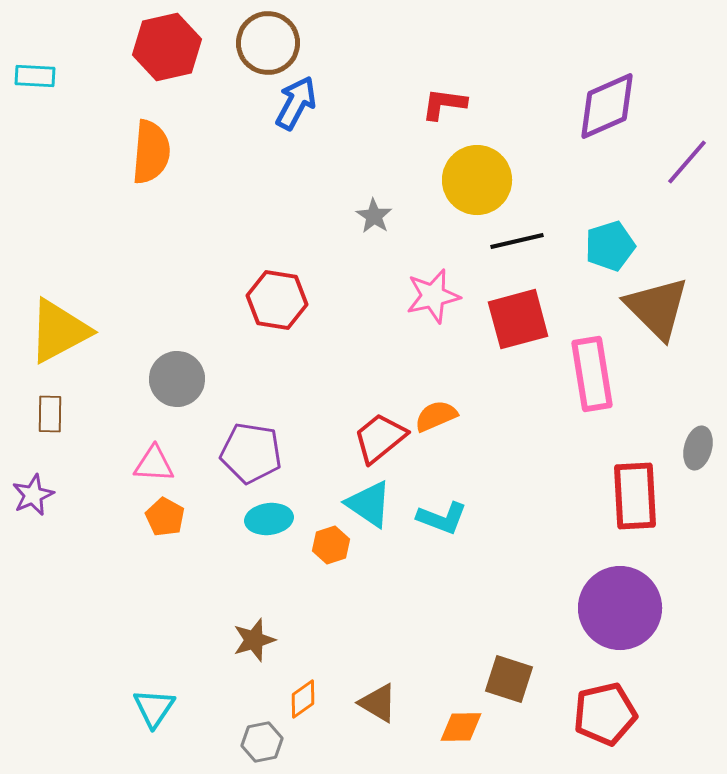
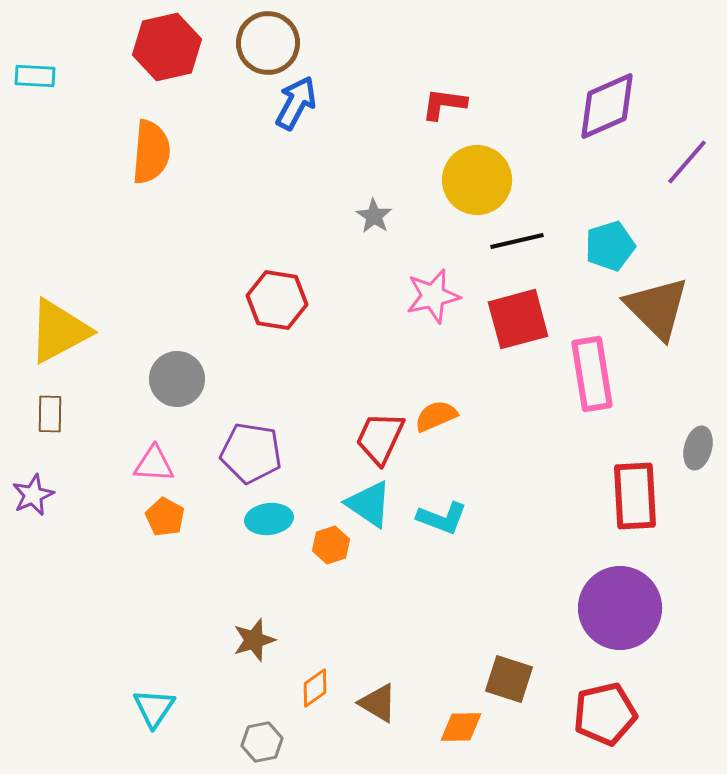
red trapezoid at (380, 438): rotated 26 degrees counterclockwise
orange diamond at (303, 699): moved 12 px right, 11 px up
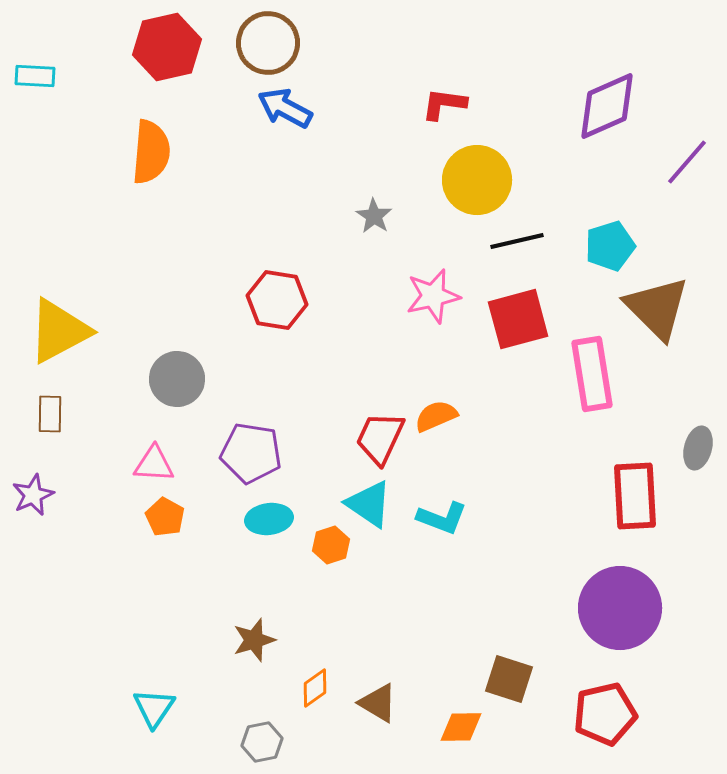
blue arrow at (296, 103): moved 11 px left, 5 px down; rotated 90 degrees counterclockwise
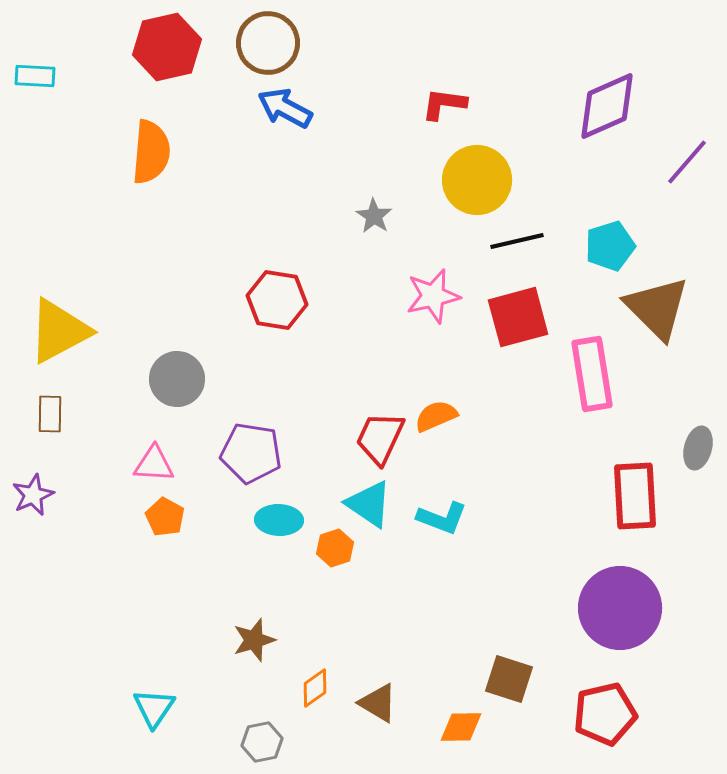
red square at (518, 319): moved 2 px up
cyan ellipse at (269, 519): moved 10 px right, 1 px down; rotated 9 degrees clockwise
orange hexagon at (331, 545): moved 4 px right, 3 px down
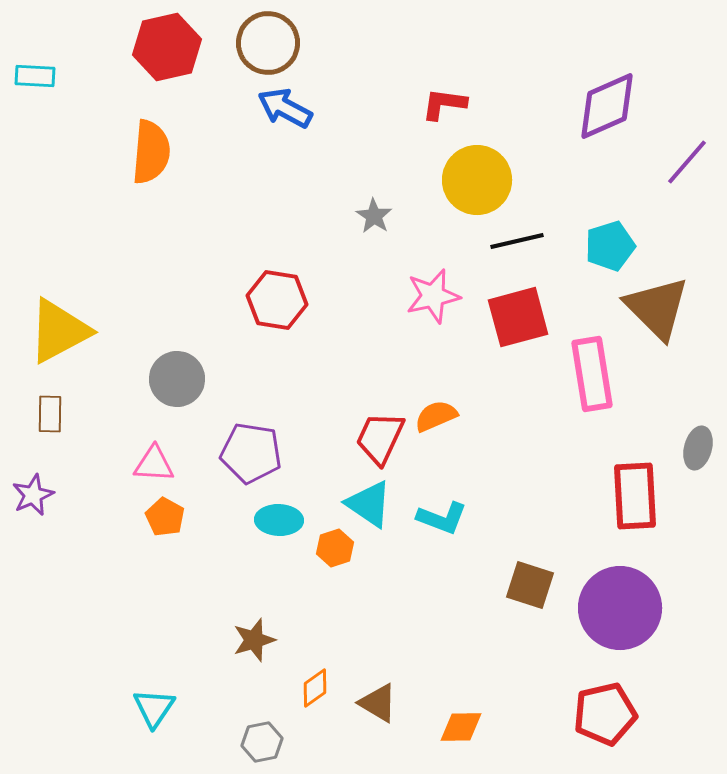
brown square at (509, 679): moved 21 px right, 94 px up
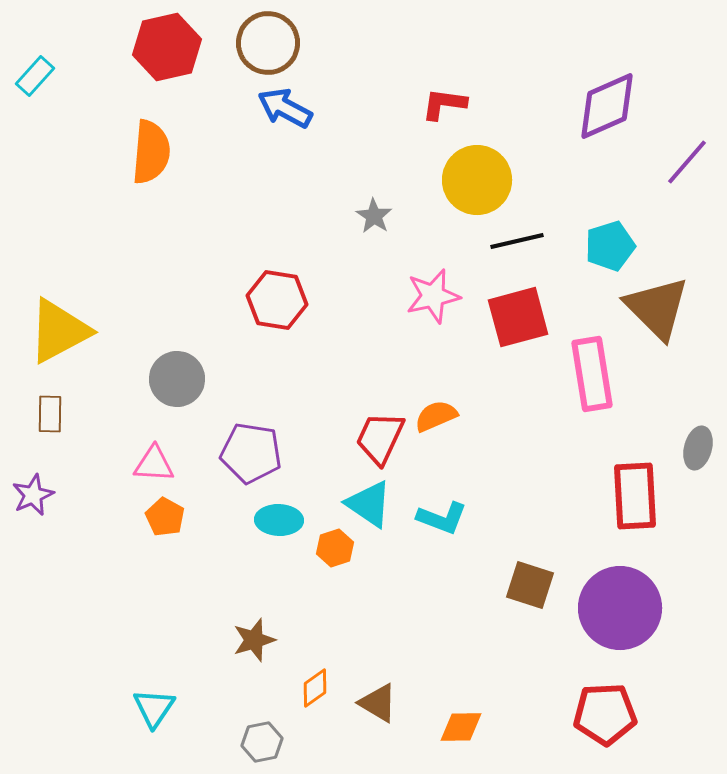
cyan rectangle at (35, 76): rotated 51 degrees counterclockwise
red pentagon at (605, 714): rotated 10 degrees clockwise
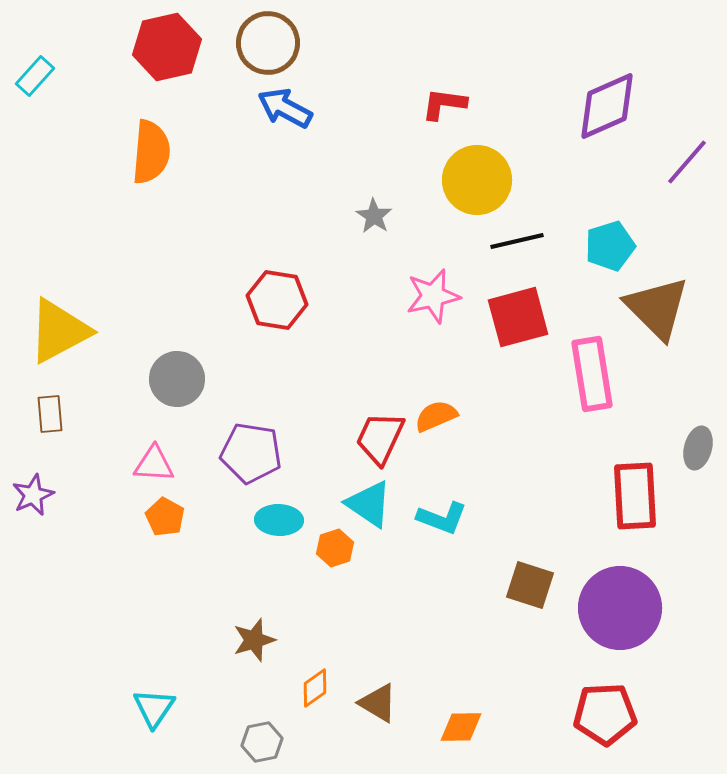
brown rectangle at (50, 414): rotated 6 degrees counterclockwise
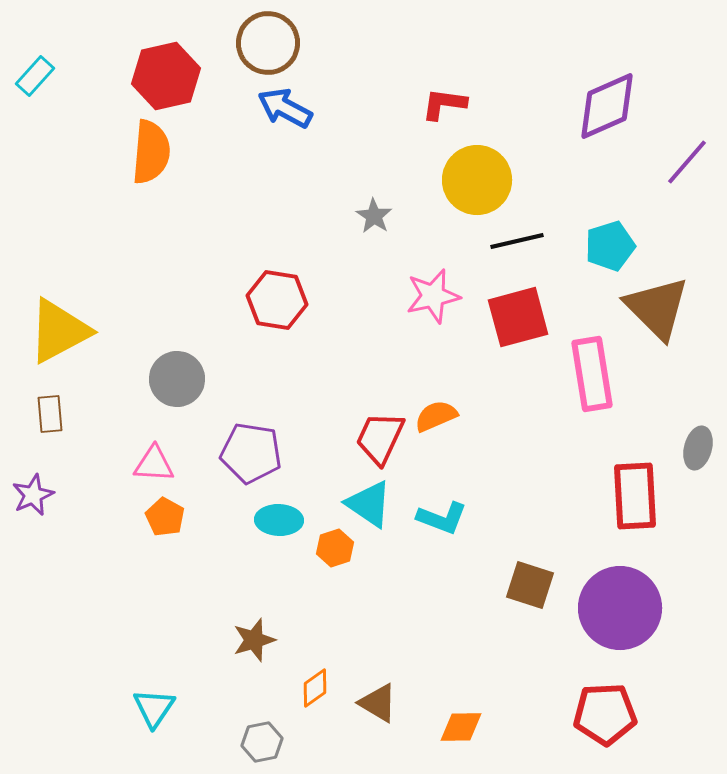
red hexagon at (167, 47): moved 1 px left, 29 px down
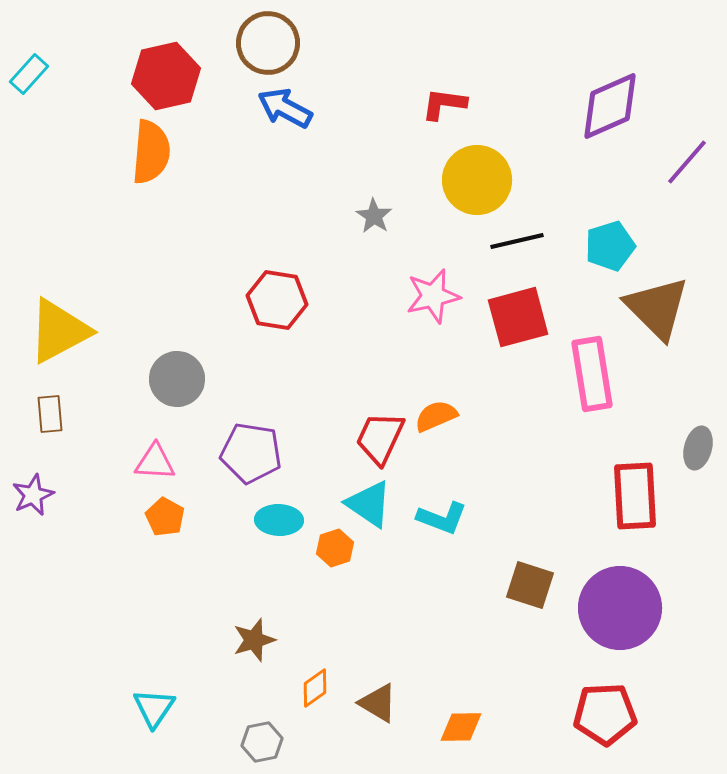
cyan rectangle at (35, 76): moved 6 px left, 2 px up
purple diamond at (607, 106): moved 3 px right
pink triangle at (154, 464): moved 1 px right, 2 px up
